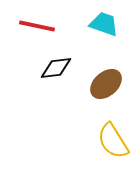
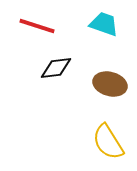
red line: rotated 6 degrees clockwise
brown ellipse: moved 4 px right; rotated 56 degrees clockwise
yellow semicircle: moved 5 px left, 1 px down
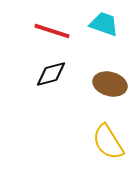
red line: moved 15 px right, 5 px down
black diamond: moved 5 px left, 6 px down; rotated 8 degrees counterclockwise
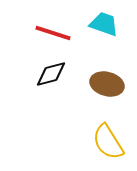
red line: moved 1 px right, 2 px down
brown ellipse: moved 3 px left
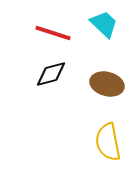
cyan trapezoid: rotated 24 degrees clockwise
yellow semicircle: rotated 21 degrees clockwise
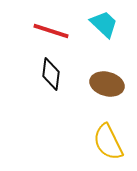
red line: moved 2 px left, 2 px up
black diamond: rotated 68 degrees counterclockwise
yellow semicircle: rotated 15 degrees counterclockwise
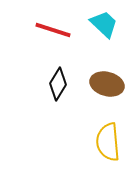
red line: moved 2 px right, 1 px up
black diamond: moved 7 px right, 10 px down; rotated 24 degrees clockwise
yellow semicircle: rotated 21 degrees clockwise
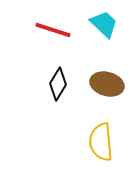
yellow semicircle: moved 7 px left
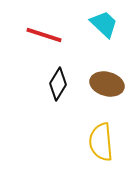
red line: moved 9 px left, 5 px down
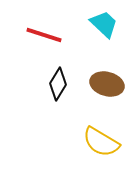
yellow semicircle: rotated 54 degrees counterclockwise
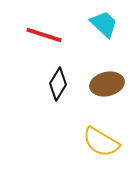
brown ellipse: rotated 28 degrees counterclockwise
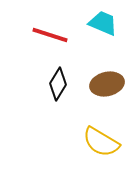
cyan trapezoid: moved 1 px left, 1 px up; rotated 20 degrees counterclockwise
red line: moved 6 px right
